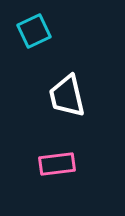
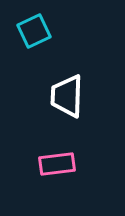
white trapezoid: rotated 15 degrees clockwise
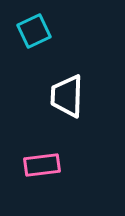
pink rectangle: moved 15 px left, 1 px down
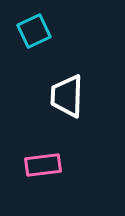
pink rectangle: moved 1 px right
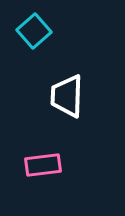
cyan square: rotated 16 degrees counterclockwise
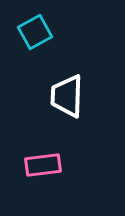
cyan square: moved 1 px right, 1 px down; rotated 12 degrees clockwise
